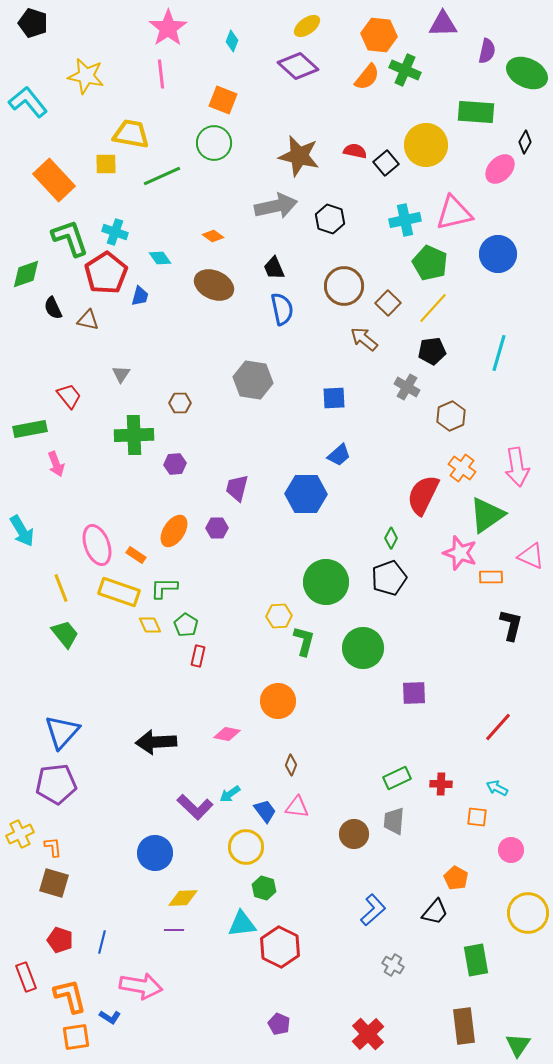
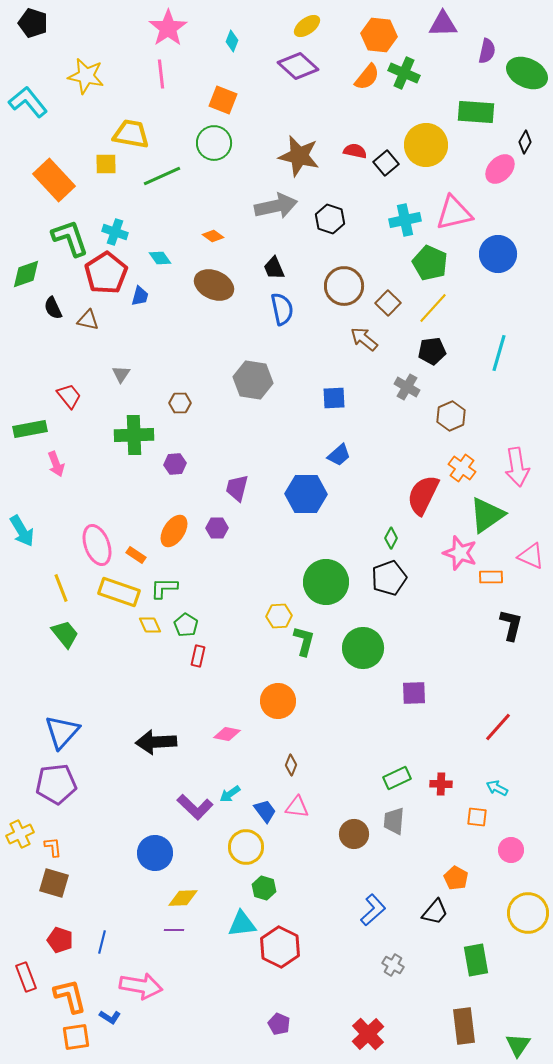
green cross at (405, 70): moved 1 px left, 3 px down
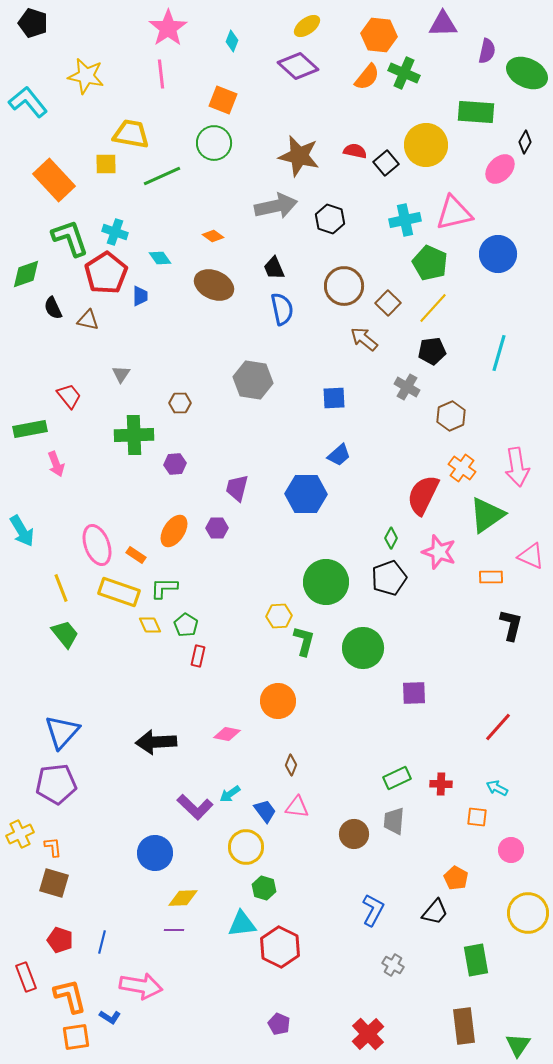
blue trapezoid at (140, 296): rotated 15 degrees counterclockwise
pink star at (460, 553): moved 21 px left, 1 px up
blue L-shape at (373, 910): rotated 20 degrees counterclockwise
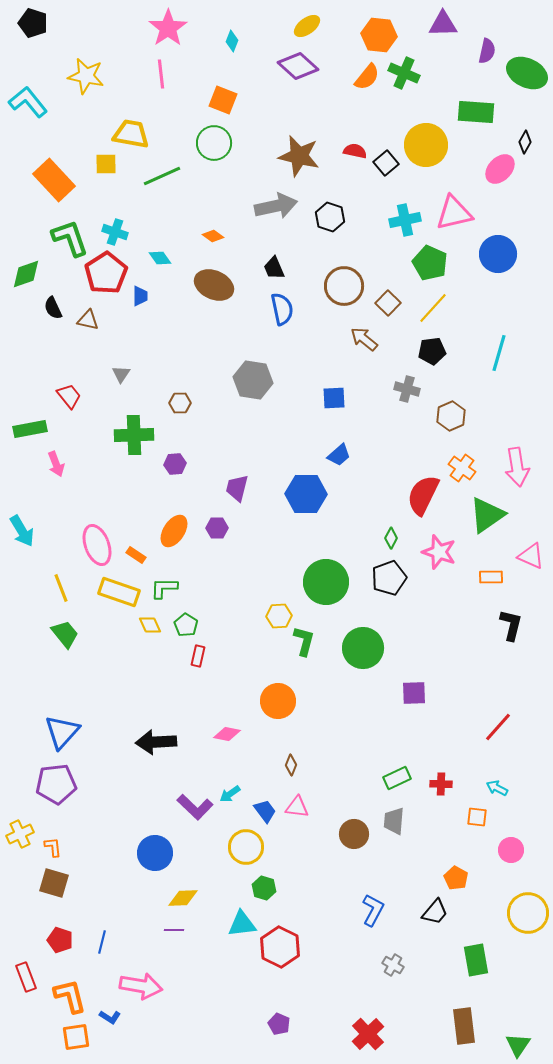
black hexagon at (330, 219): moved 2 px up
gray cross at (407, 387): moved 2 px down; rotated 15 degrees counterclockwise
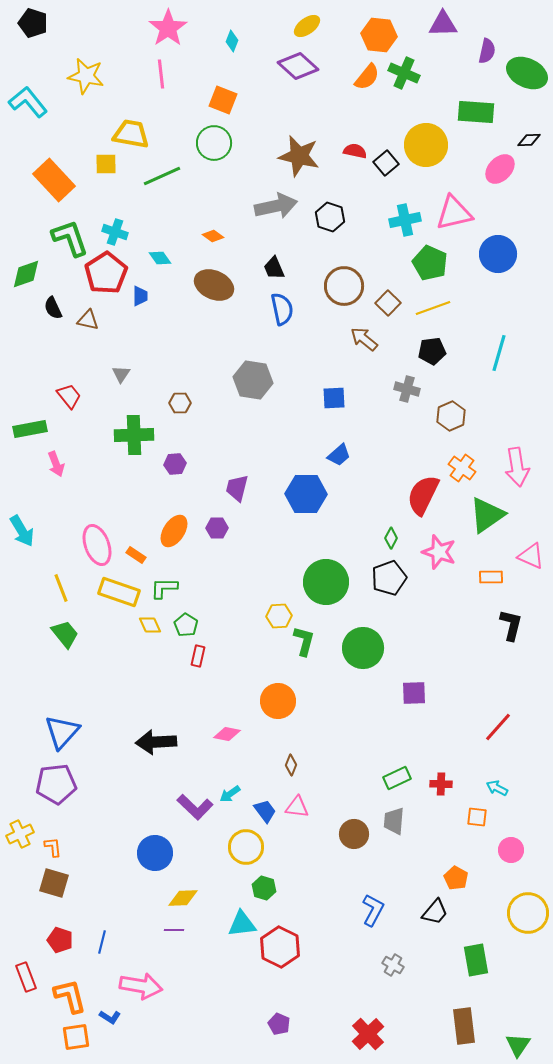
black diamond at (525, 142): moved 4 px right, 2 px up; rotated 60 degrees clockwise
yellow line at (433, 308): rotated 28 degrees clockwise
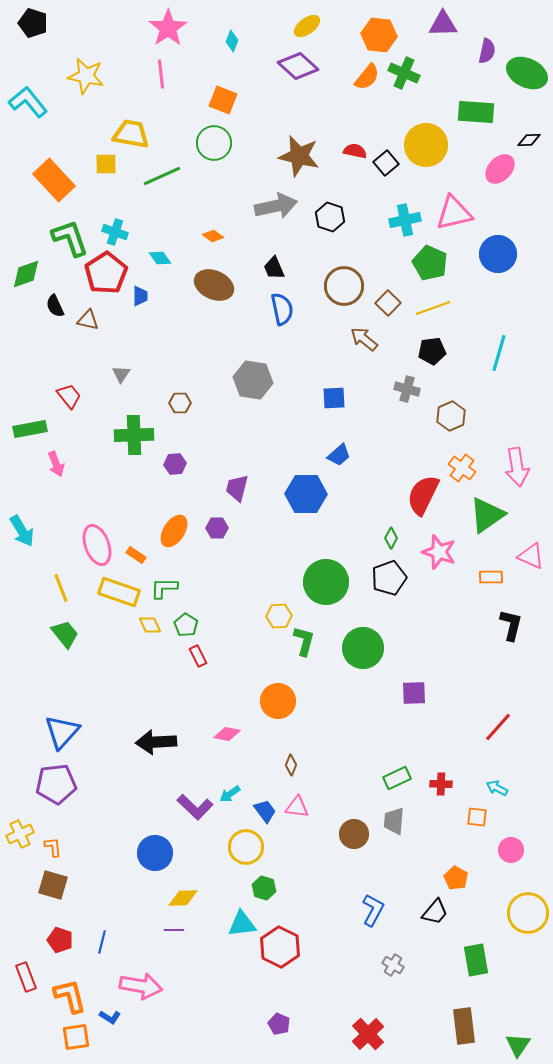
black semicircle at (53, 308): moved 2 px right, 2 px up
red rectangle at (198, 656): rotated 40 degrees counterclockwise
brown square at (54, 883): moved 1 px left, 2 px down
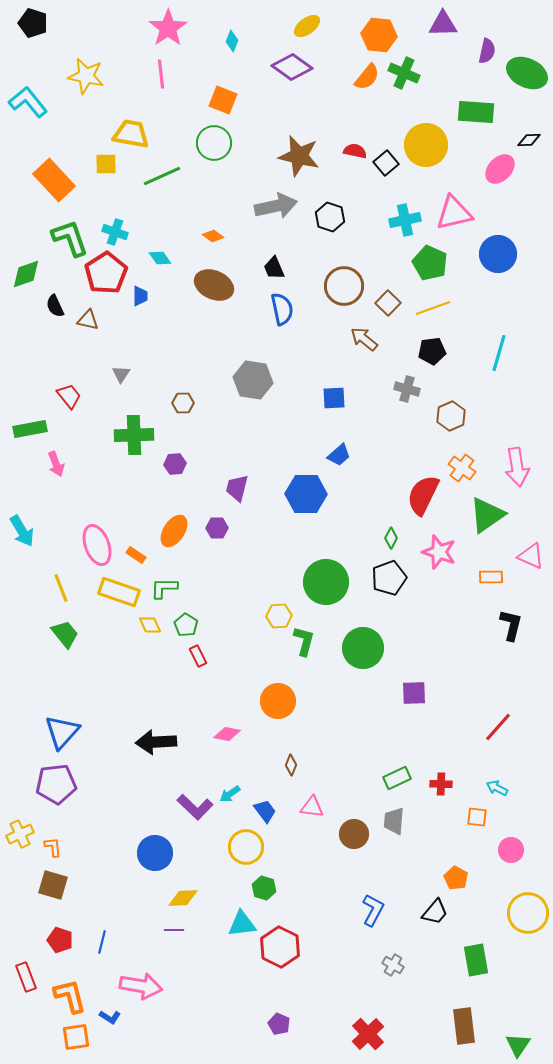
purple diamond at (298, 66): moved 6 px left, 1 px down; rotated 6 degrees counterclockwise
brown hexagon at (180, 403): moved 3 px right
pink triangle at (297, 807): moved 15 px right
